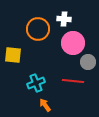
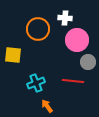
white cross: moved 1 px right, 1 px up
pink circle: moved 4 px right, 3 px up
orange arrow: moved 2 px right, 1 px down
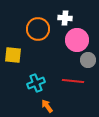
gray circle: moved 2 px up
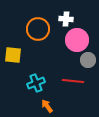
white cross: moved 1 px right, 1 px down
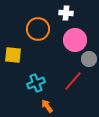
white cross: moved 6 px up
pink circle: moved 2 px left
gray circle: moved 1 px right, 1 px up
red line: rotated 55 degrees counterclockwise
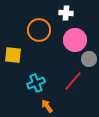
orange circle: moved 1 px right, 1 px down
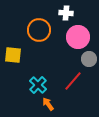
pink circle: moved 3 px right, 3 px up
cyan cross: moved 2 px right, 2 px down; rotated 24 degrees counterclockwise
orange arrow: moved 1 px right, 2 px up
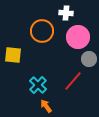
orange circle: moved 3 px right, 1 px down
orange arrow: moved 2 px left, 2 px down
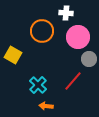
yellow square: rotated 24 degrees clockwise
orange arrow: rotated 48 degrees counterclockwise
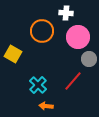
yellow square: moved 1 px up
